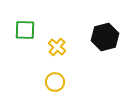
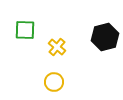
yellow circle: moved 1 px left
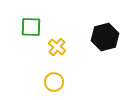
green square: moved 6 px right, 3 px up
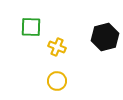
yellow cross: rotated 18 degrees counterclockwise
yellow circle: moved 3 px right, 1 px up
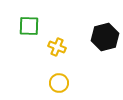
green square: moved 2 px left, 1 px up
yellow circle: moved 2 px right, 2 px down
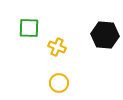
green square: moved 2 px down
black hexagon: moved 2 px up; rotated 20 degrees clockwise
